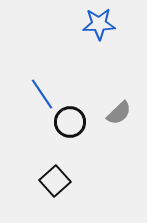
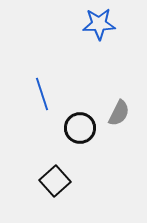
blue line: rotated 16 degrees clockwise
gray semicircle: rotated 20 degrees counterclockwise
black circle: moved 10 px right, 6 px down
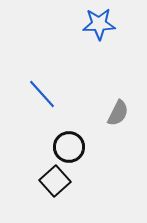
blue line: rotated 24 degrees counterclockwise
gray semicircle: moved 1 px left
black circle: moved 11 px left, 19 px down
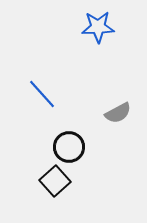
blue star: moved 1 px left, 3 px down
gray semicircle: rotated 36 degrees clockwise
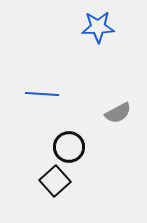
blue line: rotated 44 degrees counterclockwise
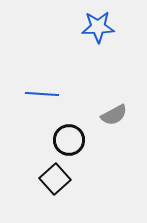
gray semicircle: moved 4 px left, 2 px down
black circle: moved 7 px up
black square: moved 2 px up
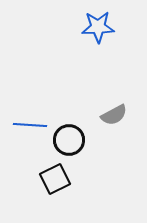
blue line: moved 12 px left, 31 px down
black square: rotated 16 degrees clockwise
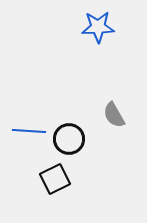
gray semicircle: rotated 88 degrees clockwise
blue line: moved 1 px left, 6 px down
black circle: moved 1 px up
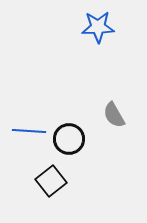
black square: moved 4 px left, 2 px down; rotated 12 degrees counterclockwise
